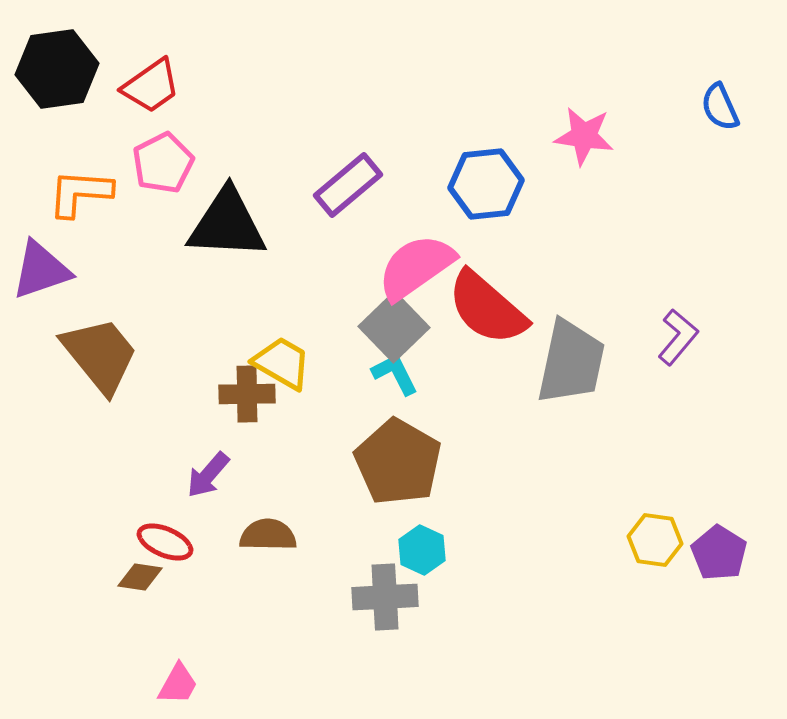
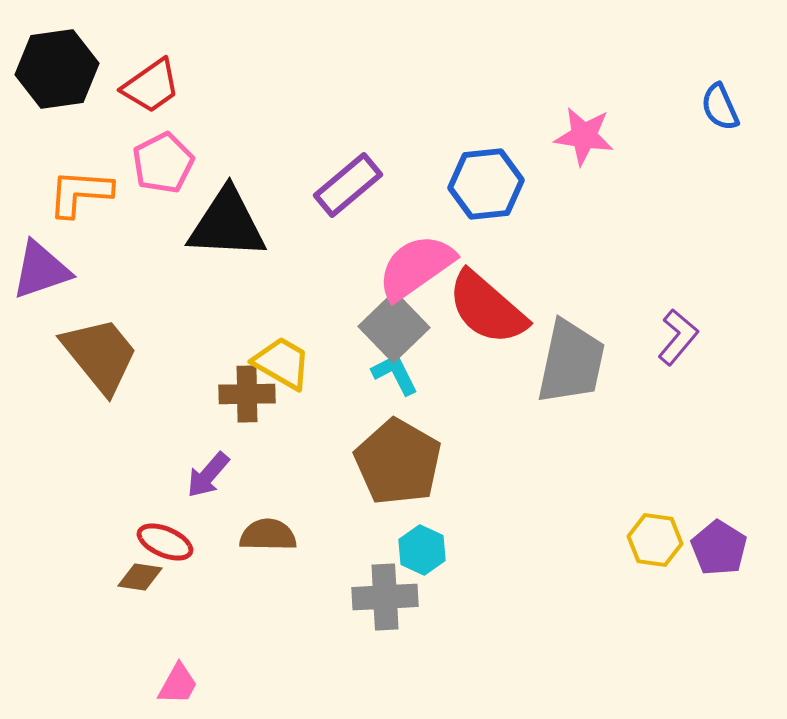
purple pentagon: moved 5 px up
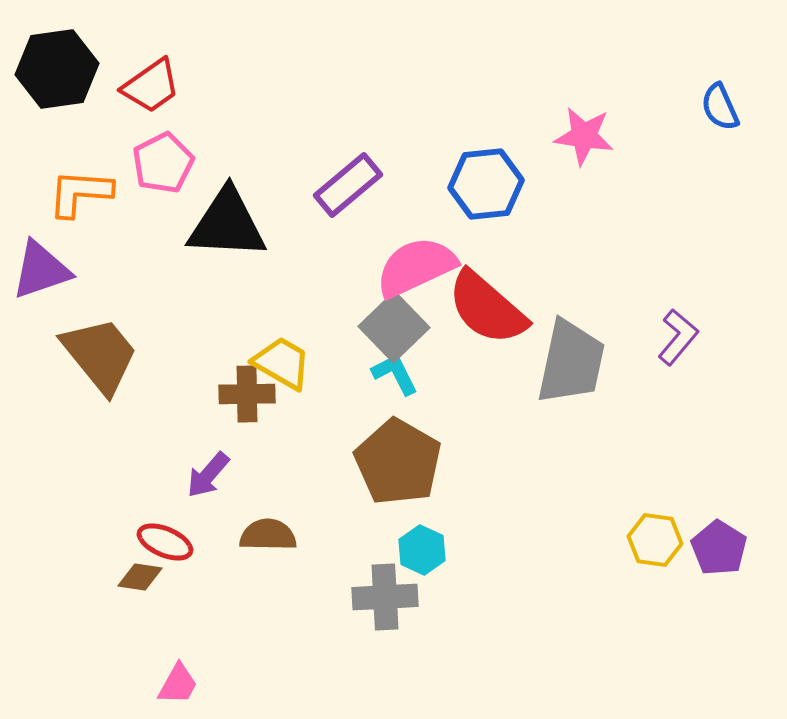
pink semicircle: rotated 10 degrees clockwise
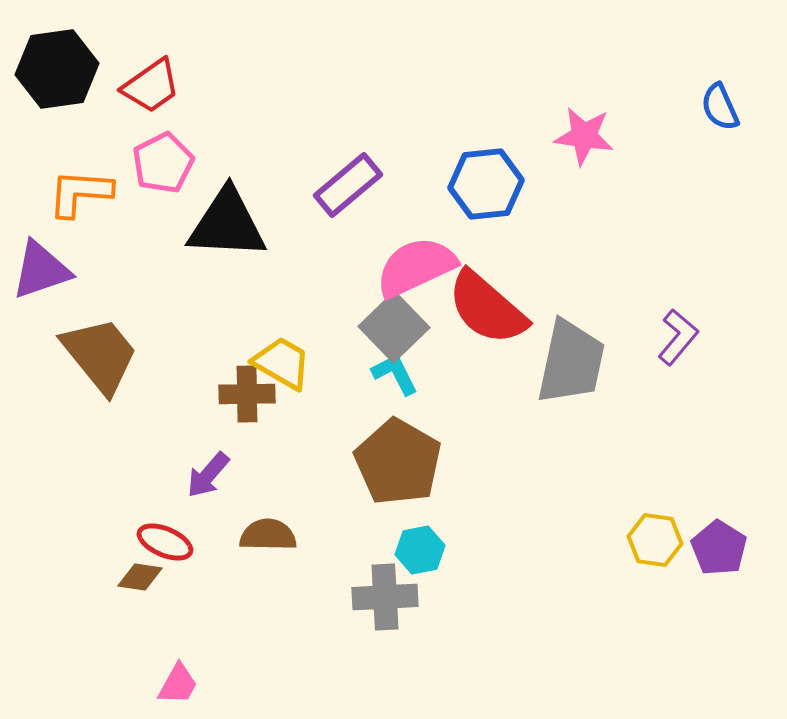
cyan hexagon: moved 2 px left; rotated 24 degrees clockwise
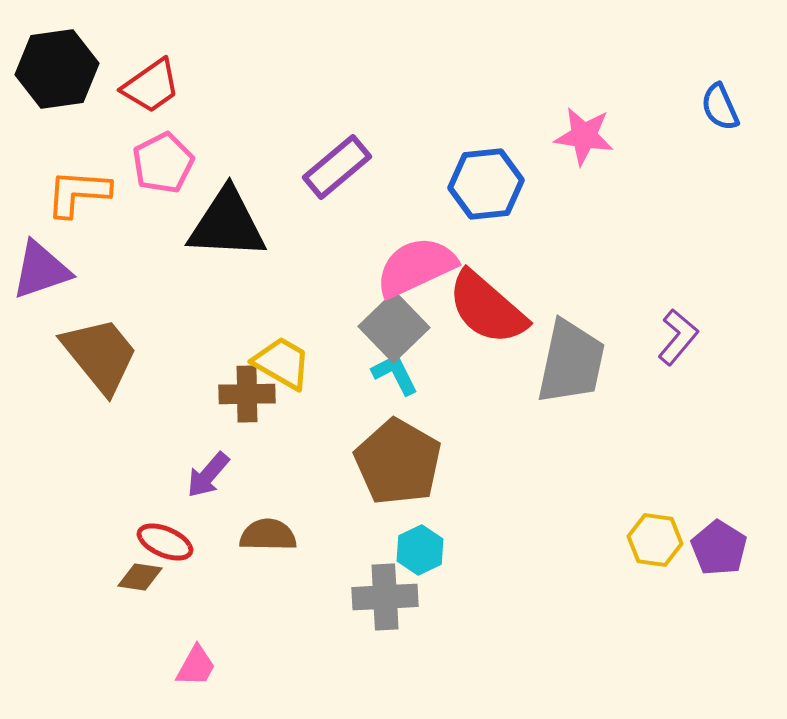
purple rectangle: moved 11 px left, 18 px up
orange L-shape: moved 2 px left
cyan hexagon: rotated 15 degrees counterclockwise
pink trapezoid: moved 18 px right, 18 px up
